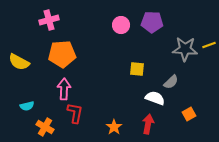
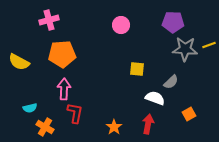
purple pentagon: moved 21 px right
cyan semicircle: moved 3 px right, 2 px down
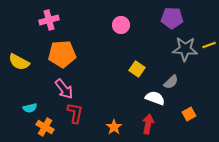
purple pentagon: moved 1 px left, 4 px up
yellow square: rotated 28 degrees clockwise
pink arrow: rotated 140 degrees clockwise
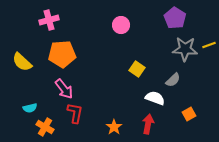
purple pentagon: moved 3 px right; rotated 30 degrees clockwise
yellow semicircle: moved 3 px right; rotated 15 degrees clockwise
gray semicircle: moved 2 px right, 2 px up
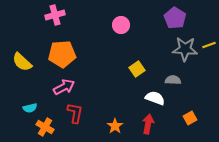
pink cross: moved 6 px right, 5 px up
yellow square: rotated 21 degrees clockwise
gray semicircle: rotated 133 degrees counterclockwise
pink arrow: moved 2 px up; rotated 80 degrees counterclockwise
orange square: moved 1 px right, 4 px down
orange star: moved 1 px right, 1 px up
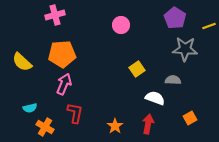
yellow line: moved 19 px up
pink arrow: moved 3 px up; rotated 40 degrees counterclockwise
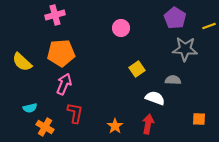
pink circle: moved 3 px down
orange pentagon: moved 1 px left, 1 px up
orange square: moved 9 px right, 1 px down; rotated 32 degrees clockwise
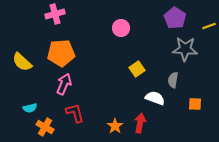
pink cross: moved 1 px up
gray semicircle: rotated 84 degrees counterclockwise
red L-shape: rotated 25 degrees counterclockwise
orange square: moved 4 px left, 15 px up
red arrow: moved 8 px left, 1 px up
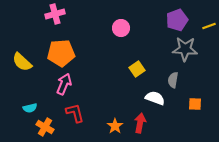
purple pentagon: moved 2 px right, 2 px down; rotated 20 degrees clockwise
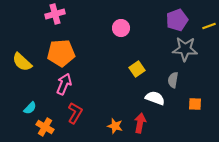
cyan semicircle: rotated 32 degrees counterclockwise
red L-shape: rotated 45 degrees clockwise
orange star: rotated 21 degrees counterclockwise
